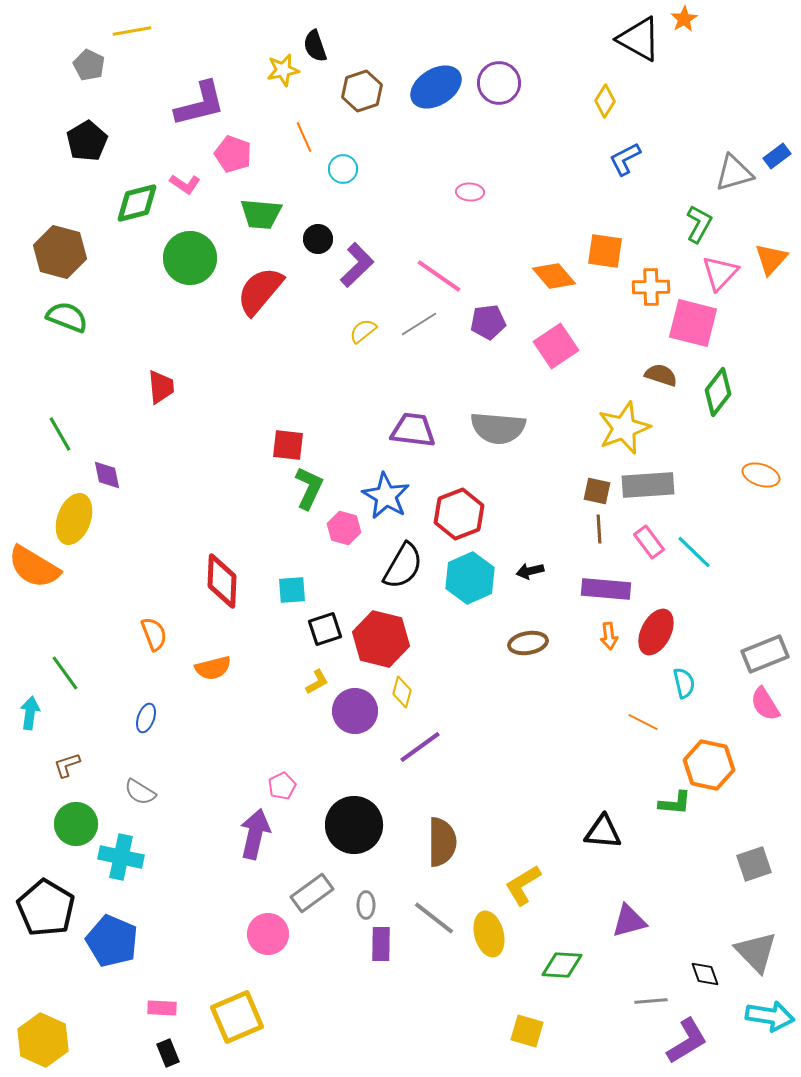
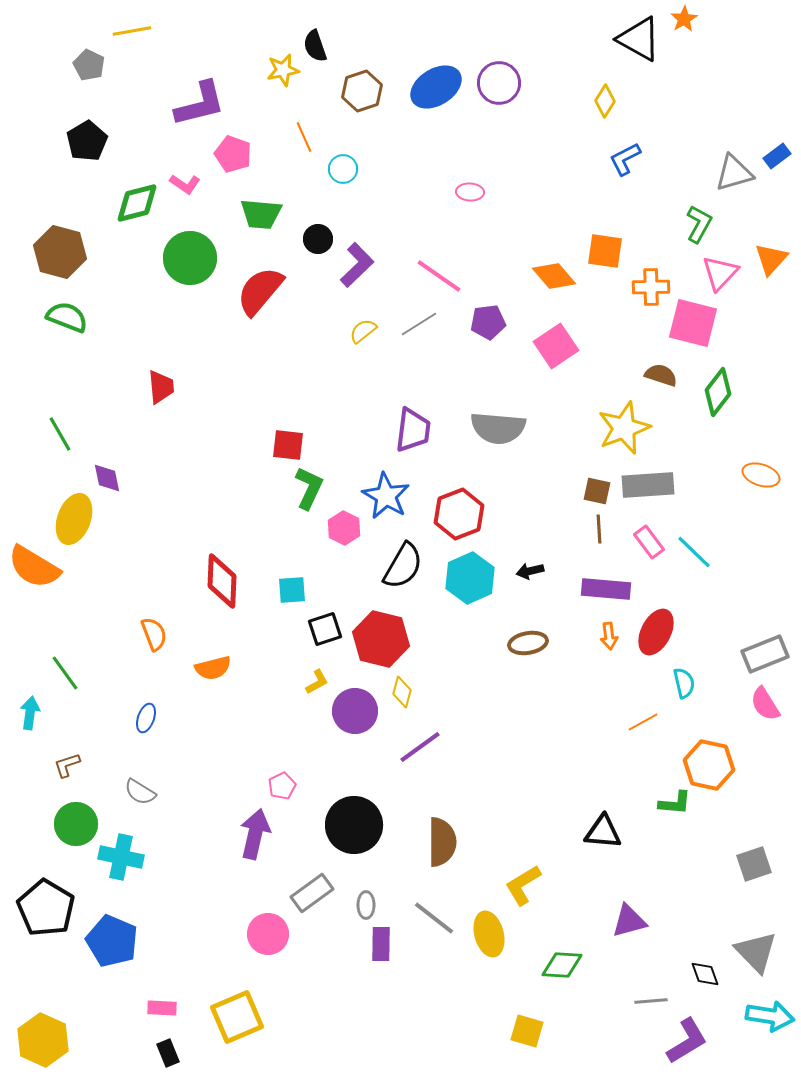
purple trapezoid at (413, 430): rotated 90 degrees clockwise
purple diamond at (107, 475): moved 3 px down
pink hexagon at (344, 528): rotated 12 degrees clockwise
orange line at (643, 722): rotated 56 degrees counterclockwise
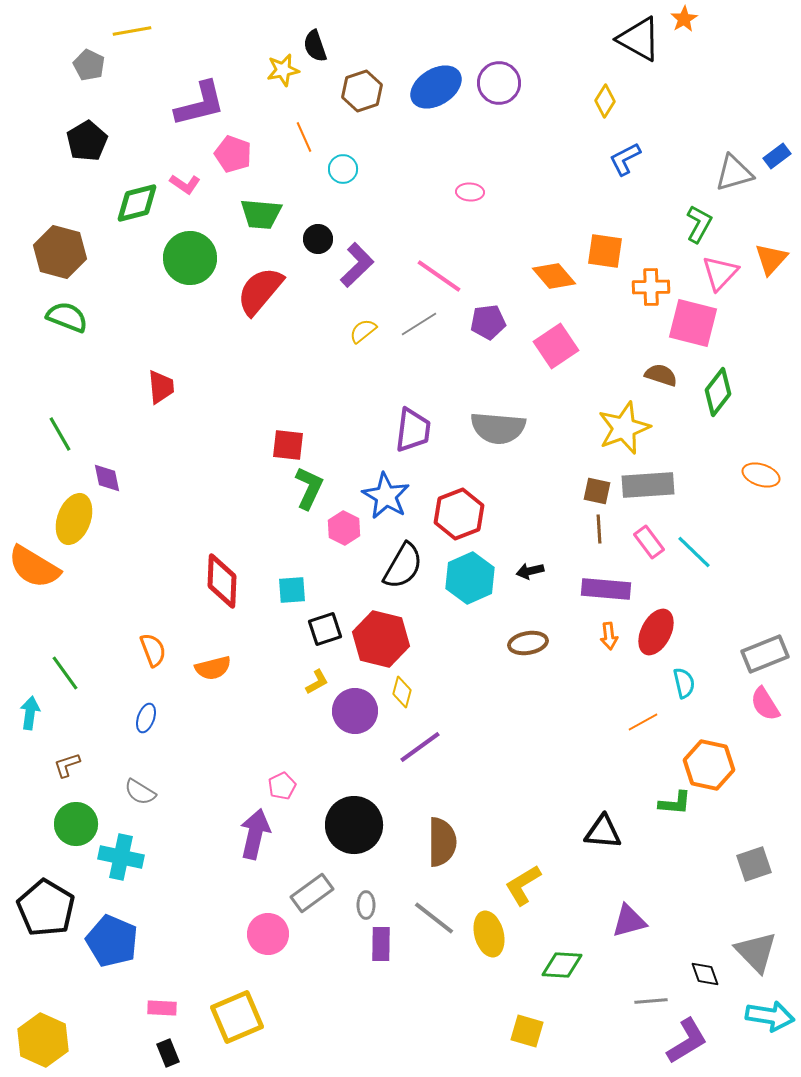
orange semicircle at (154, 634): moved 1 px left, 16 px down
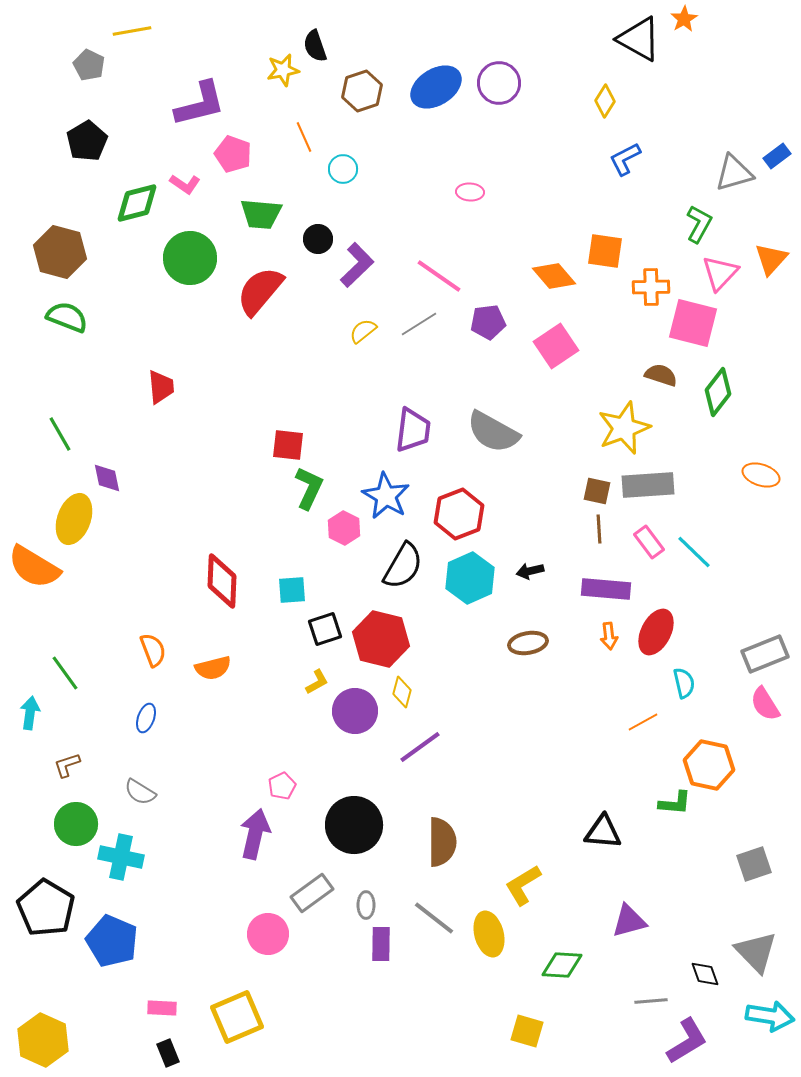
gray semicircle at (498, 428): moved 5 px left, 4 px down; rotated 24 degrees clockwise
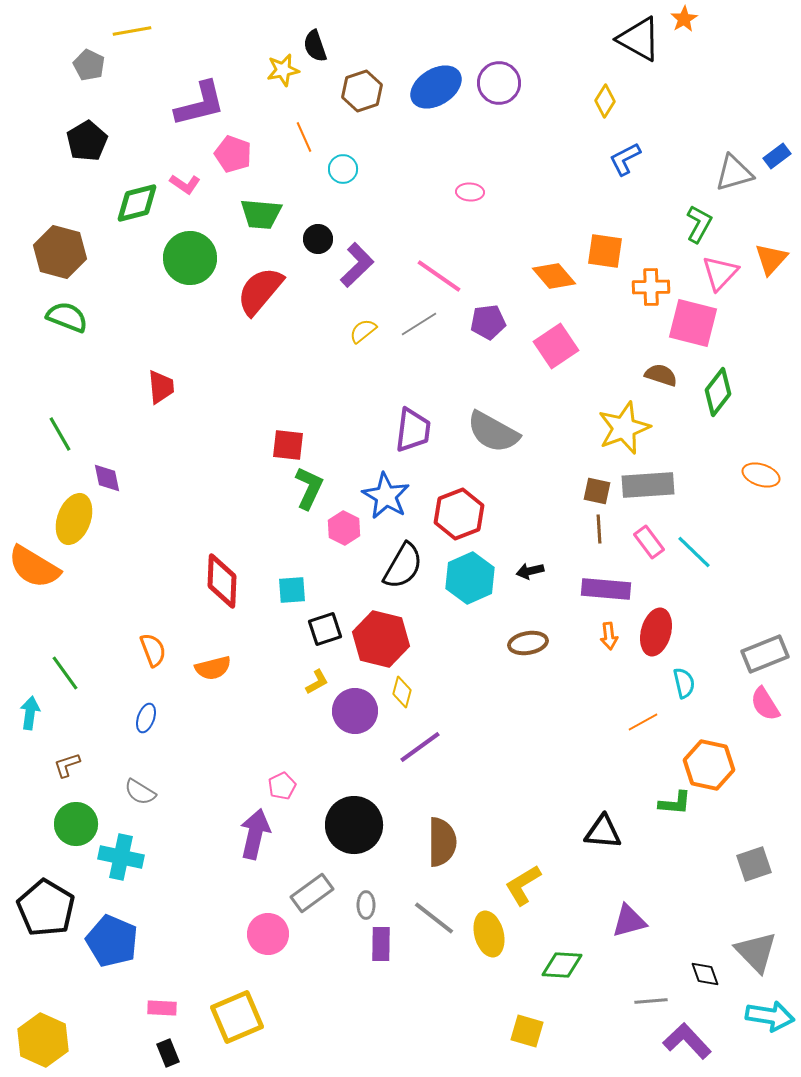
red ellipse at (656, 632): rotated 12 degrees counterclockwise
purple L-shape at (687, 1041): rotated 102 degrees counterclockwise
